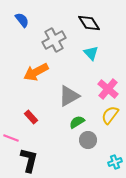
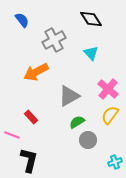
black diamond: moved 2 px right, 4 px up
pink line: moved 1 px right, 3 px up
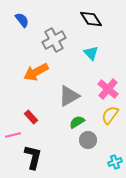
pink line: moved 1 px right; rotated 35 degrees counterclockwise
black L-shape: moved 4 px right, 3 px up
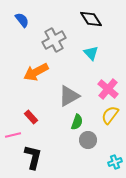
green semicircle: rotated 140 degrees clockwise
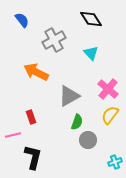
orange arrow: rotated 55 degrees clockwise
red rectangle: rotated 24 degrees clockwise
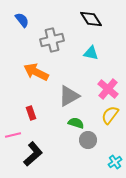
gray cross: moved 2 px left; rotated 15 degrees clockwise
cyan triangle: rotated 35 degrees counterclockwise
red rectangle: moved 4 px up
green semicircle: moved 1 px left, 1 px down; rotated 91 degrees counterclockwise
black L-shape: moved 3 px up; rotated 35 degrees clockwise
cyan cross: rotated 16 degrees counterclockwise
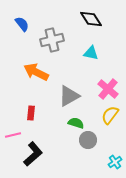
blue semicircle: moved 4 px down
red rectangle: rotated 24 degrees clockwise
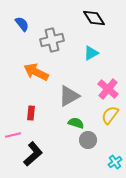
black diamond: moved 3 px right, 1 px up
cyan triangle: rotated 42 degrees counterclockwise
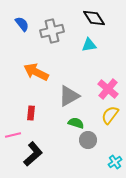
gray cross: moved 9 px up
cyan triangle: moved 2 px left, 8 px up; rotated 21 degrees clockwise
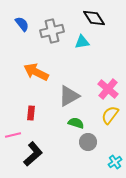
cyan triangle: moved 7 px left, 3 px up
gray circle: moved 2 px down
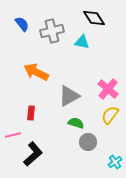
cyan triangle: rotated 21 degrees clockwise
